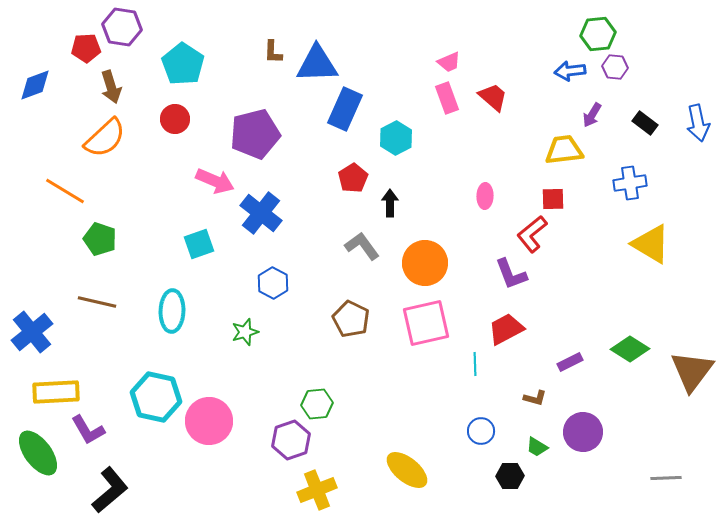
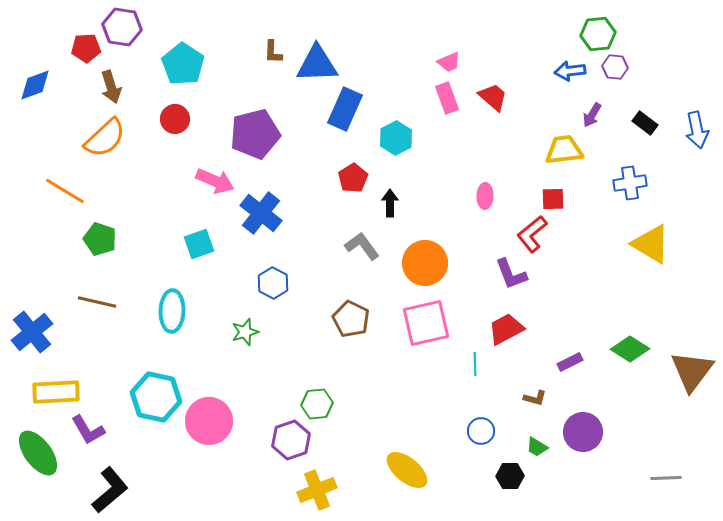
blue arrow at (698, 123): moved 1 px left, 7 px down
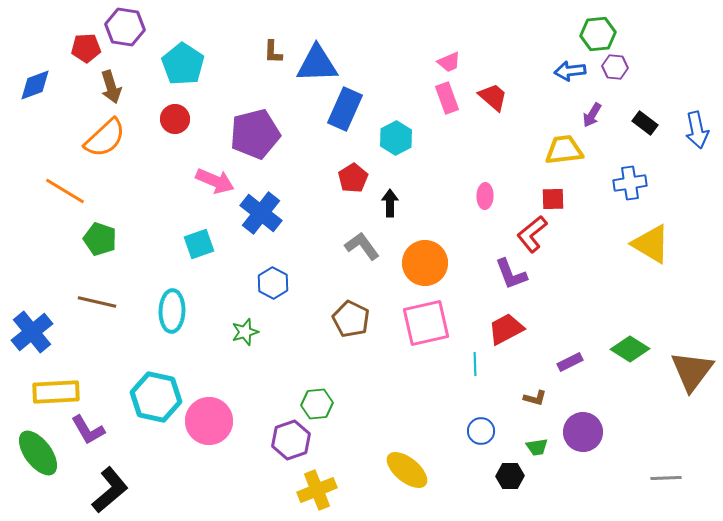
purple hexagon at (122, 27): moved 3 px right
green trapezoid at (537, 447): rotated 40 degrees counterclockwise
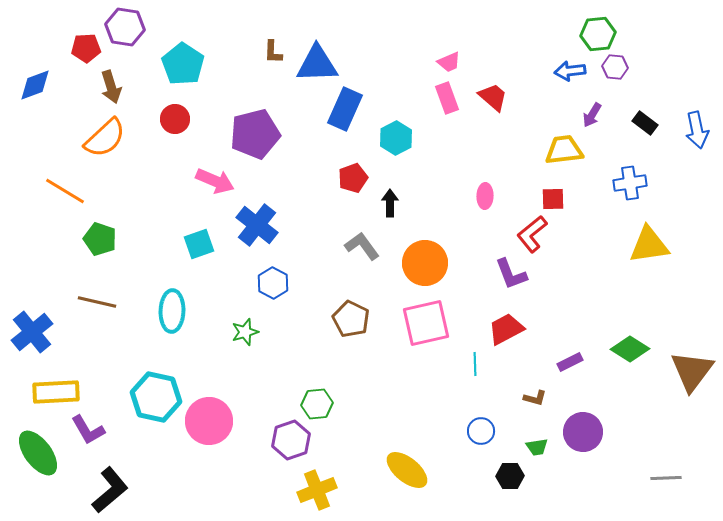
red pentagon at (353, 178): rotated 12 degrees clockwise
blue cross at (261, 213): moved 4 px left, 12 px down
yellow triangle at (651, 244): moved 2 px left, 1 px down; rotated 39 degrees counterclockwise
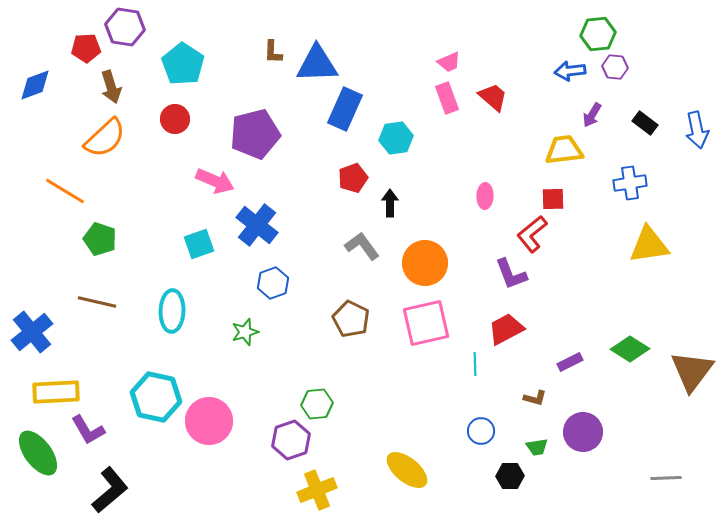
cyan hexagon at (396, 138): rotated 20 degrees clockwise
blue hexagon at (273, 283): rotated 12 degrees clockwise
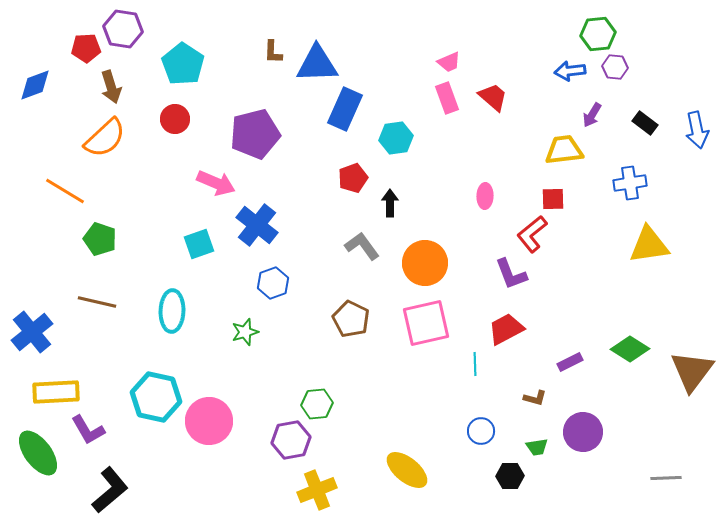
purple hexagon at (125, 27): moved 2 px left, 2 px down
pink arrow at (215, 181): moved 1 px right, 2 px down
purple hexagon at (291, 440): rotated 9 degrees clockwise
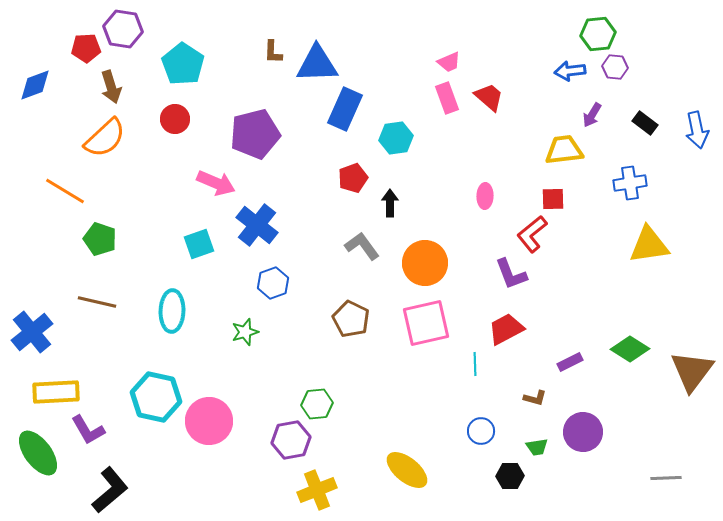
red trapezoid at (493, 97): moved 4 px left
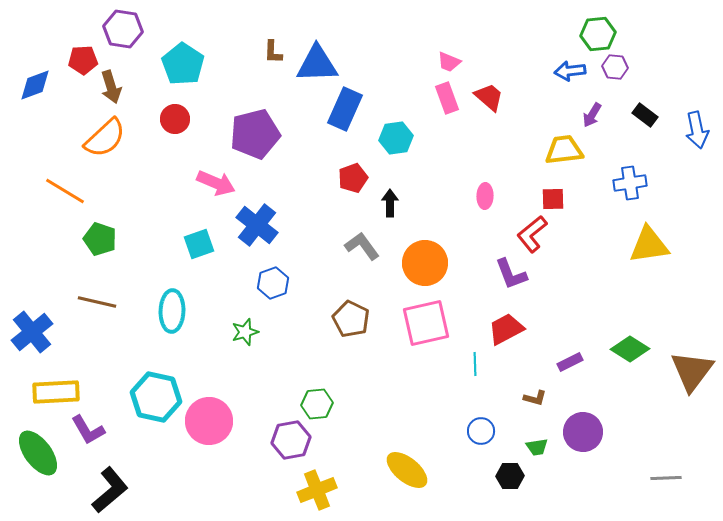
red pentagon at (86, 48): moved 3 px left, 12 px down
pink trapezoid at (449, 62): rotated 45 degrees clockwise
black rectangle at (645, 123): moved 8 px up
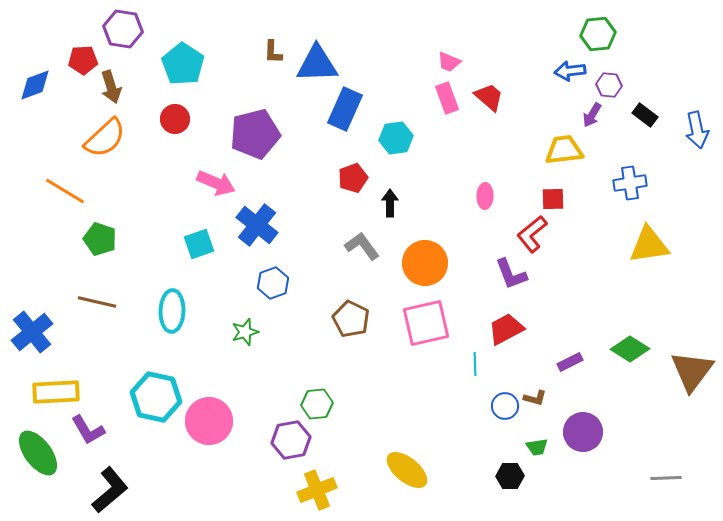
purple hexagon at (615, 67): moved 6 px left, 18 px down
blue circle at (481, 431): moved 24 px right, 25 px up
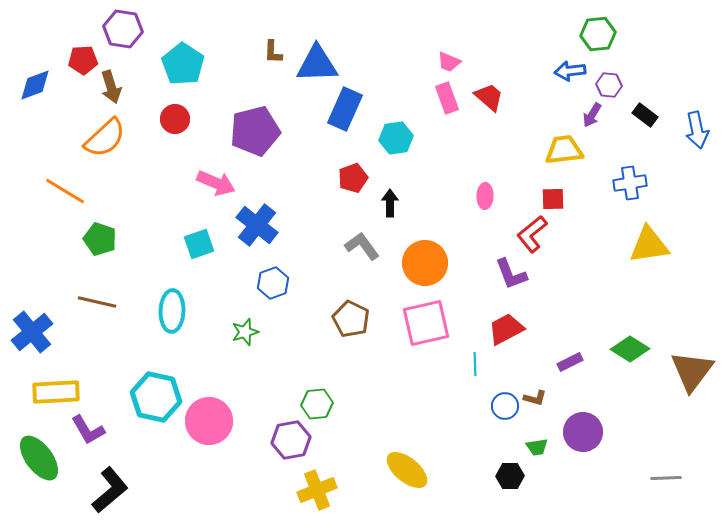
purple pentagon at (255, 134): moved 3 px up
green ellipse at (38, 453): moved 1 px right, 5 px down
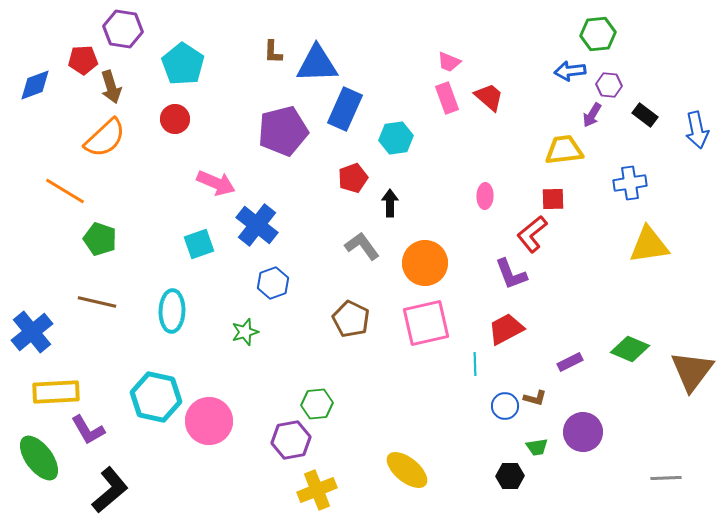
purple pentagon at (255, 131): moved 28 px right
green diamond at (630, 349): rotated 9 degrees counterclockwise
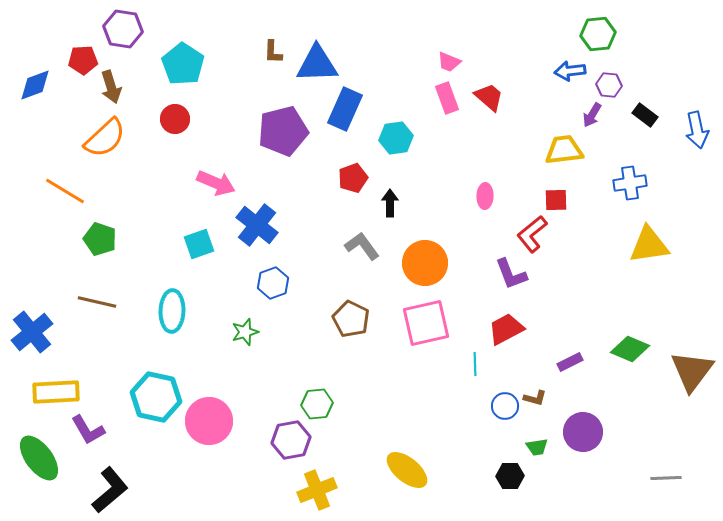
red square at (553, 199): moved 3 px right, 1 px down
